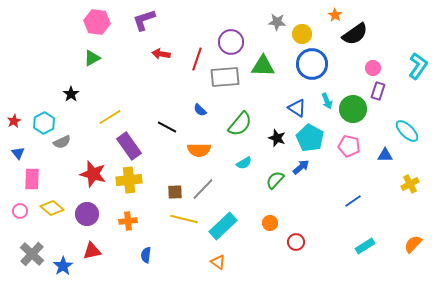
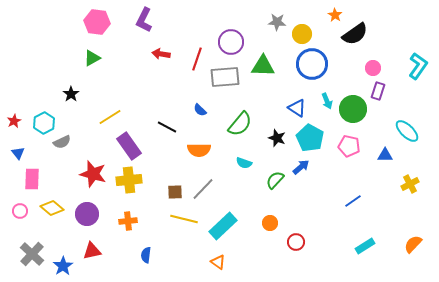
purple L-shape at (144, 20): rotated 45 degrees counterclockwise
cyan semicircle at (244, 163): rotated 49 degrees clockwise
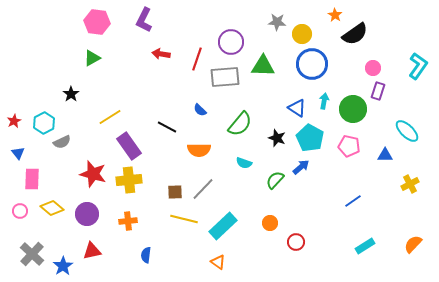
cyan arrow at (327, 101): moved 3 px left; rotated 147 degrees counterclockwise
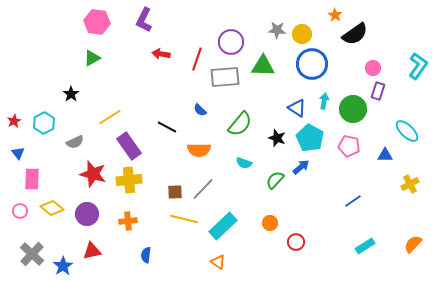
gray star at (277, 22): moved 8 px down
gray semicircle at (62, 142): moved 13 px right
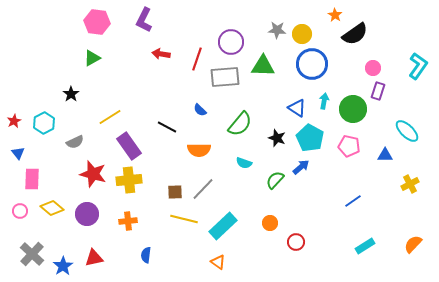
red triangle at (92, 251): moved 2 px right, 7 px down
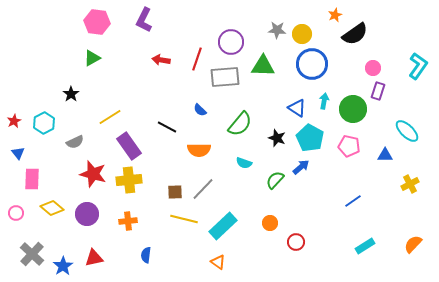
orange star at (335, 15): rotated 16 degrees clockwise
red arrow at (161, 54): moved 6 px down
pink circle at (20, 211): moved 4 px left, 2 px down
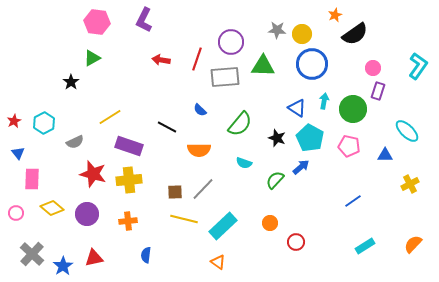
black star at (71, 94): moved 12 px up
purple rectangle at (129, 146): rotated 36 degrees counterclockwise
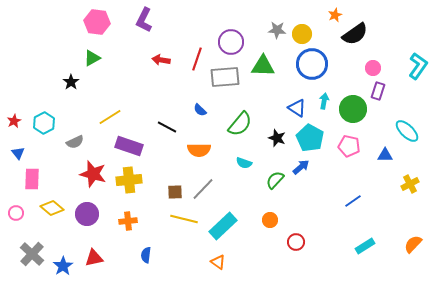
orange circle at (270, 223): moved 3 px up
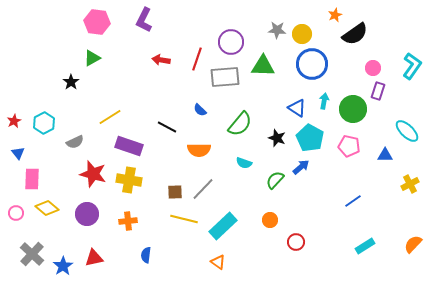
cyan L-shape at (418, 66): moved 6 px left
yellow cross at (129, 180): rotated 15 degrees clockwise
yellow diamond at (52, 208): moved 5 px left
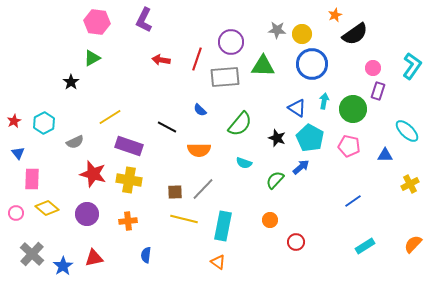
cyan rectangle at (223, 226): rotated 36 degrees counterclockwise
